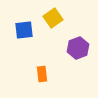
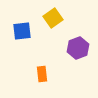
blue square: moved 2 px left, 1 px down
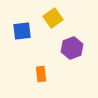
purple hexagon: moved 6 px left
orange rectangle: moved 1 px left
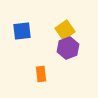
yellow square: moved 12 px right, 12 px down
purple hexagon: moved 4 px left
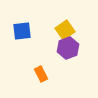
orange rectangle: rotated 21 degrees counterclockwise
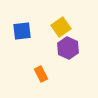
yellow square: moved 4 px left, 3 px up
purple hexagon: rotated 15 degrees counterclockwise
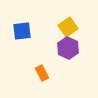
yellow square: moved 7 px right
orange rectangle: moved 1 px right, 1 px up
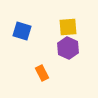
yellow square: rotated 30 degrees clockwise
blue square: rotated 24 degrees clockwise
